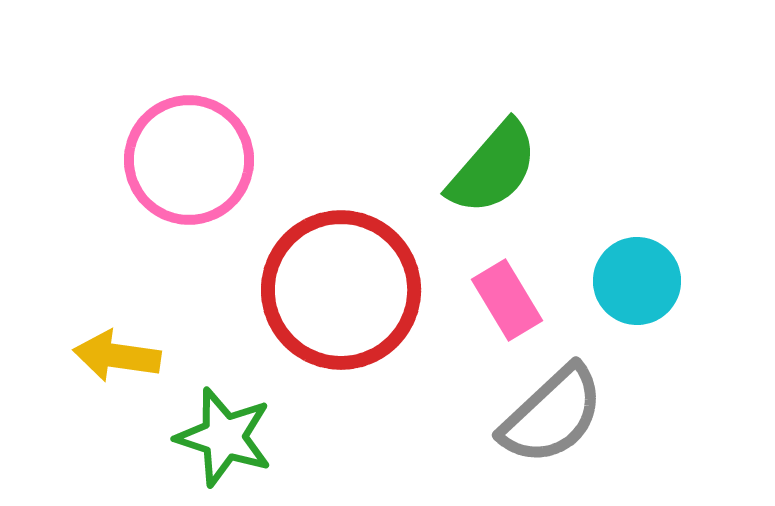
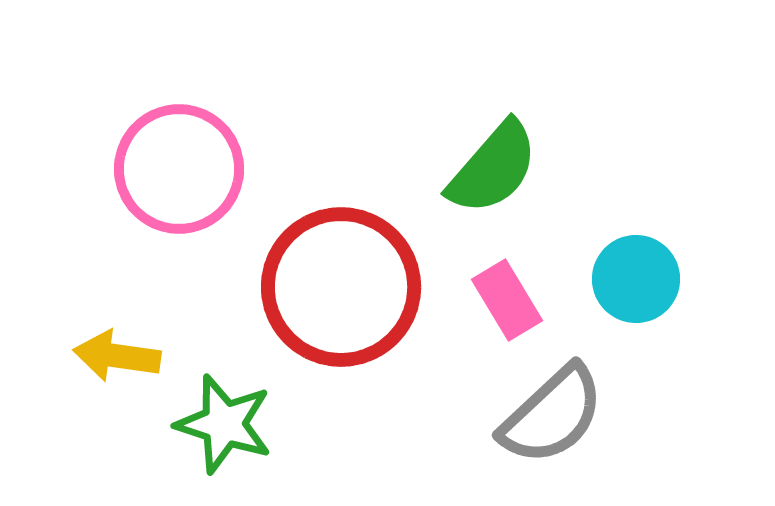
pink circle: moved 10 px left, 9 px down
cyan circle: moved 1 px left, 2 px up
red circle: moved 3 px up
green star: moved 13 px up
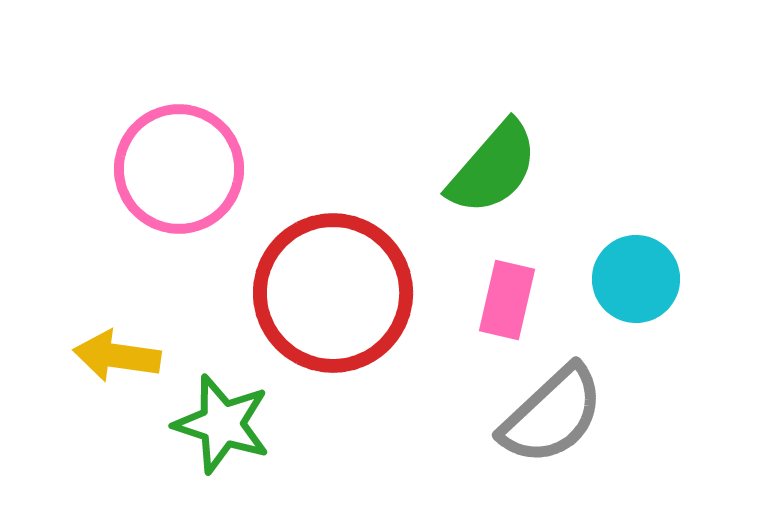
red circle: moved 8 px left, 6 px down
pink rectangle: rotated 44 degrees clockwise
green star: moved 2 px left
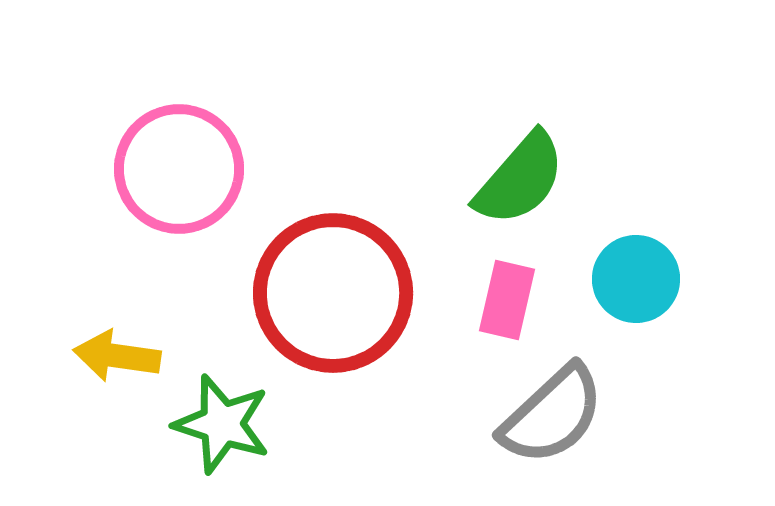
green semicircle: moved 27 px right, 11 px down
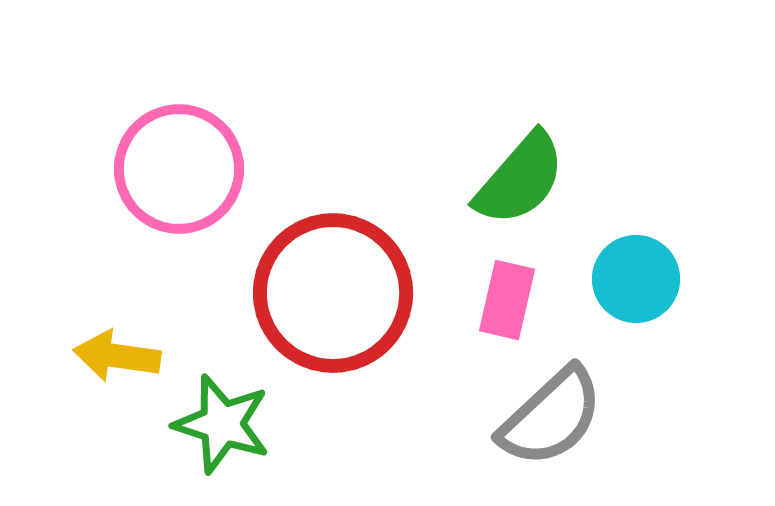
gray semicircle: moved 1 px left, 2 px down
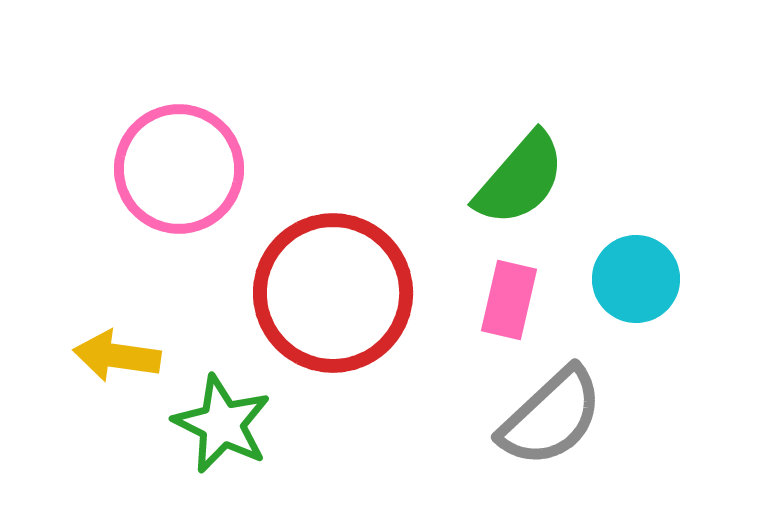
pink rectangle: moved 2 px right
green star: rotated 8 degrees clockwise
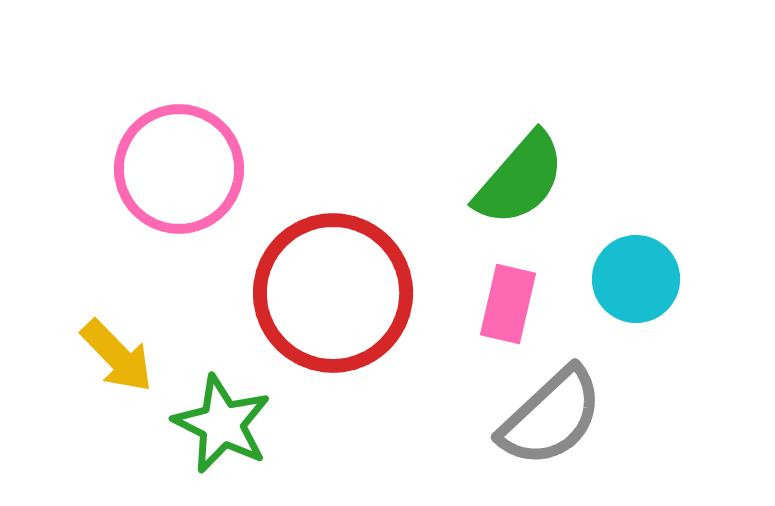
pink rectangle: moved 1 px left, 4 px down
yellow arrow: rotated 142 degrees counterclockwise
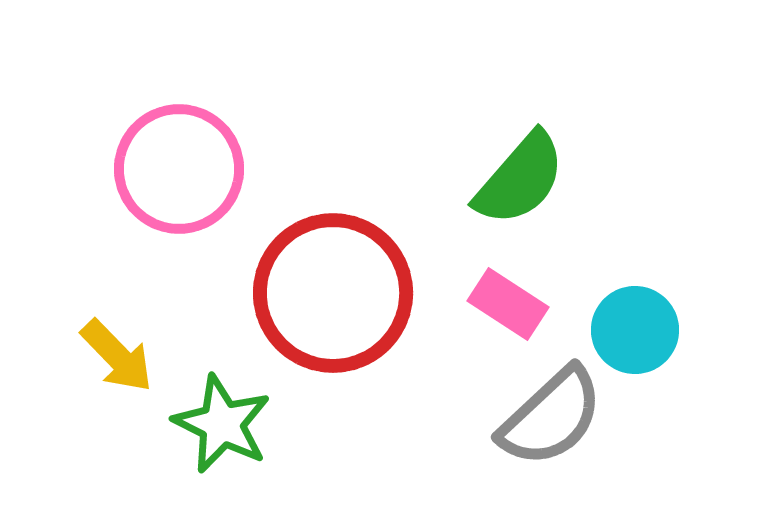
cyan circle: moved 1 px left, 51 px down
pink rectangle: rotated 70 degrees counterclockwise
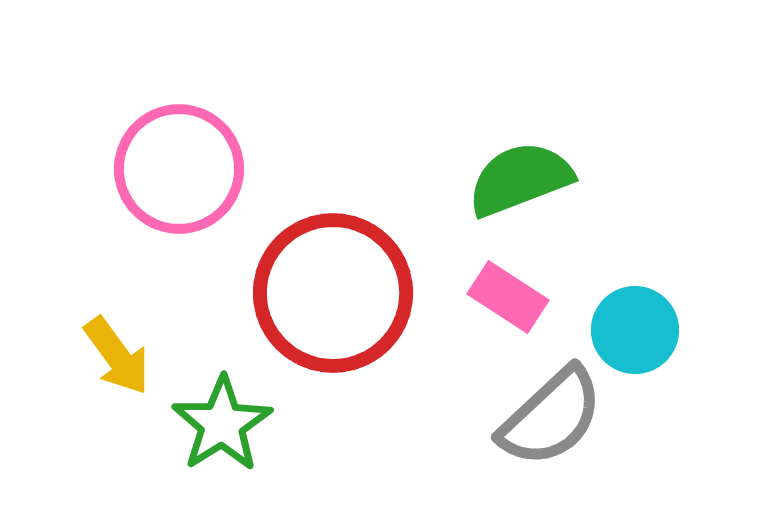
green semicircle: rotated 152 degrees counterclockwise
pink rectangle: moved 7 px up
yellow arrow: rotated 8 degrees clockwise
green star: rotated 14 degrees clockwise
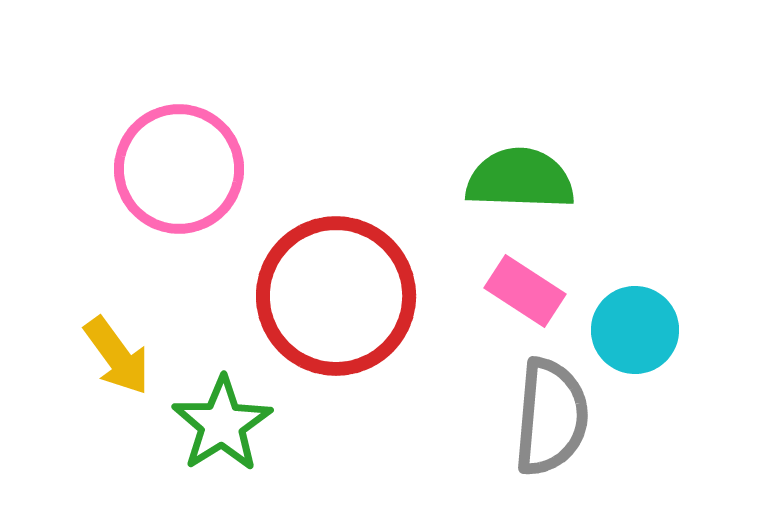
green semicircle: rotated 23 degrees clockwise
red circle: moved 3 px right, 3 px down
pink rectangle: moved 17 px right, 6 px up
gray semicircle: rotated 42 degrees counterclockwise
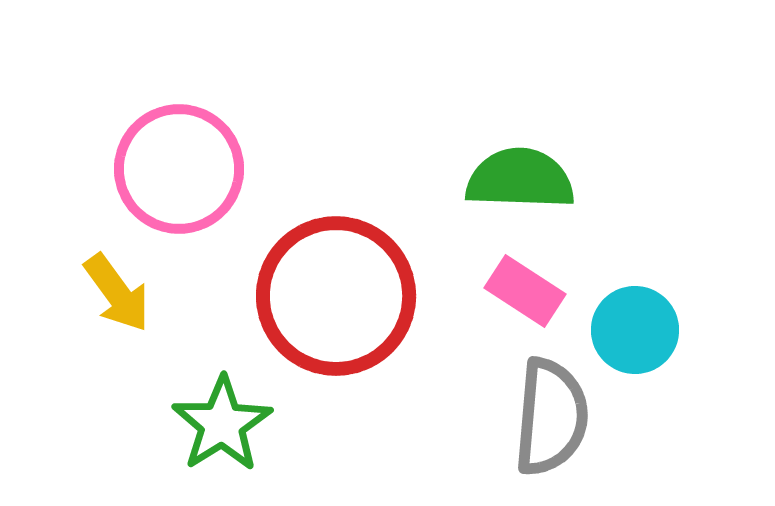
yellow arrow: moved 63 px up
